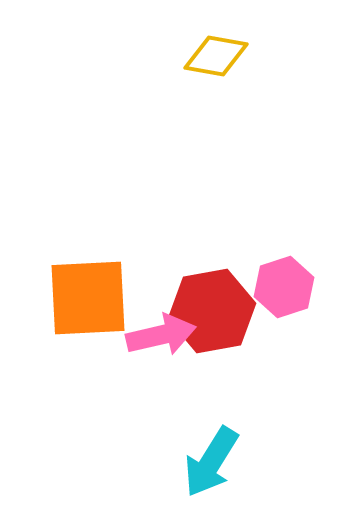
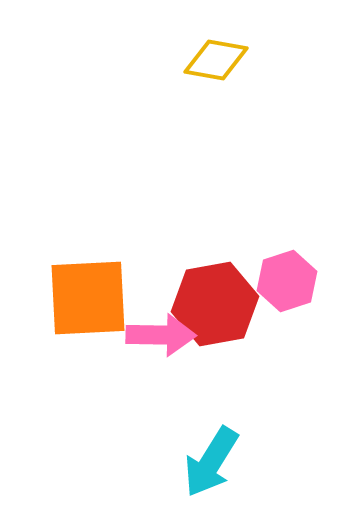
yellow diamond: moved 4 px down
pink hexagon: moved 3 px right, 6 px up
red hexagon: moved 3 px right, 7 px up
pink arrow: rotated 14 degrees clockwise
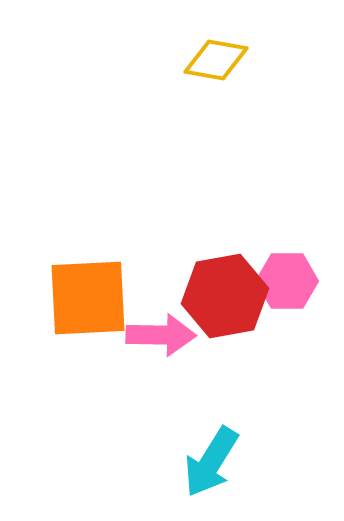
pink hexagon: rotated 18 degrees clockwise
red hexagon: moved 10 px right, 8 px up
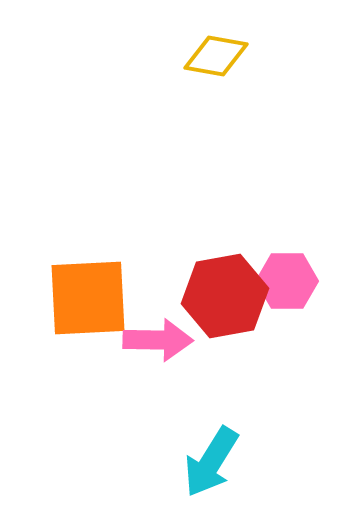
yellow diamond: moved 4 px up
pink arrow: moved 3 px left, 5 px down
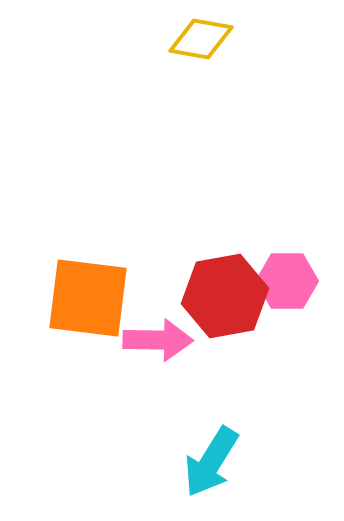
yellow diamond: moved 15 px left, 17 px up
orange square: rotated 10 degrees clockwise
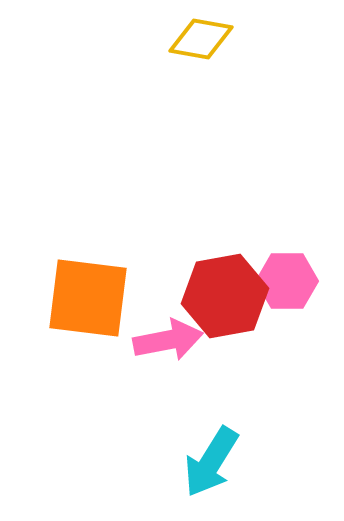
pink arrow: moved 10 px right; rotated 12 degrees counterclockwise
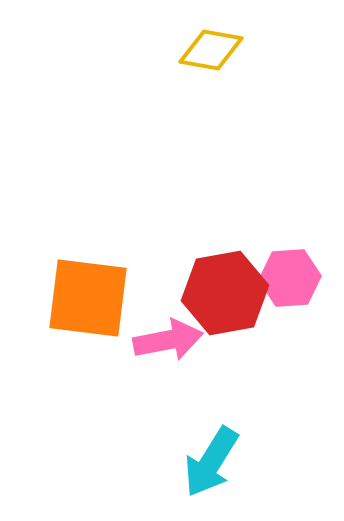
yellow diamond: moved 10 px right, 11 px down
pink hexagon: moved 3 px right, 3 px up; rotated 4 degrees counterclockwise
red hexagon: moved 3 px up
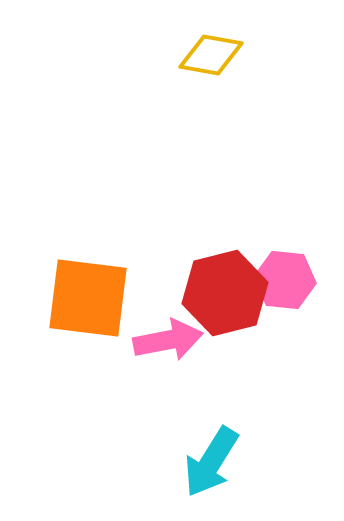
yellow diamond: moved 5 px down
pink hexagon: moved 5 px left, 2 px down; rotated 10 degrees clockwise
red hexagon: rotated 4 degrees counterclockwise
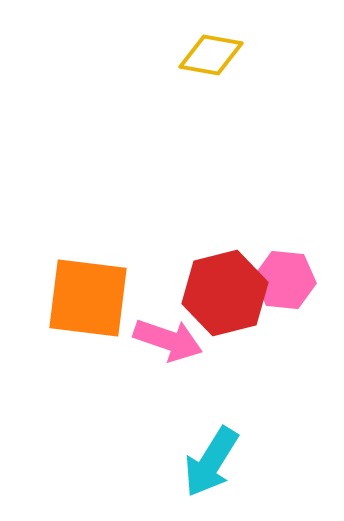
pink arrow: rotated 30 degrees clockwise
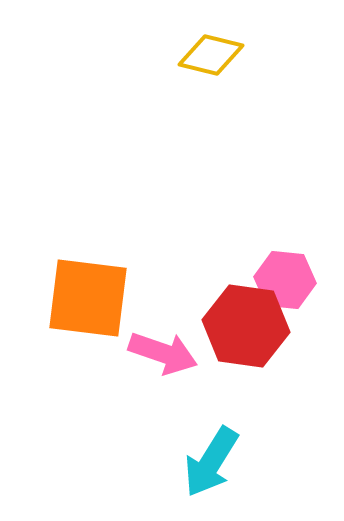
yellow diamond: rotated 4 degrees clockwise
red hexagon: moved 21 px right, 33 px down; rotated 22 degrees clockwise
pink arrow: moved 5 px left, 13 px down
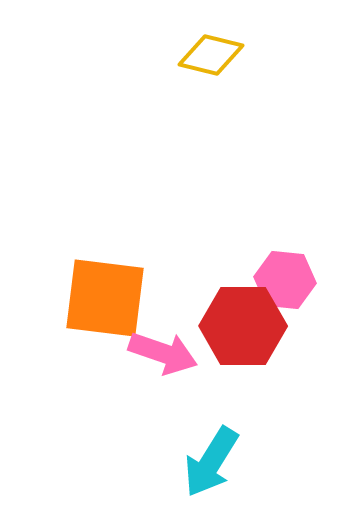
orange square: moved 17 px right
red hexagon: moved 3 px left; rotated 8 degrees counterclockwise
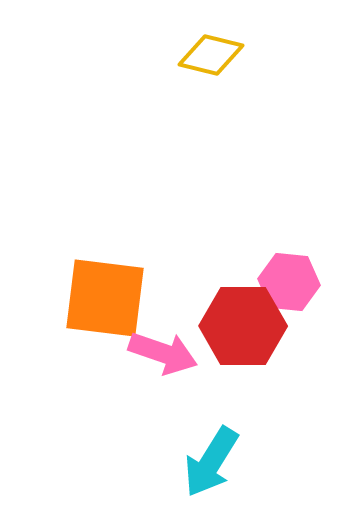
pink hexagon: moved 4 px right, 2 px down
